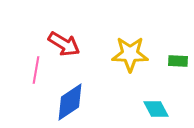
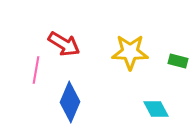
yellow star: moved 2 px up
green rectangle: rotated 12 degrees clockwise
blue diamond: rotated 33 degrees counterclockwise
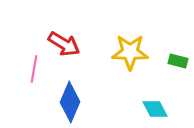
pink line: moved 2 px left, 1 px up
cyan diamond: moved 1 px left
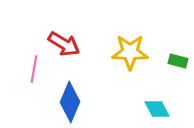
cyan diamond: moved 2 px right
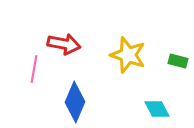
red arrow: rotated 20 degrees counterclockwise
yellow star: moved 2 px left, 3 px down; rotated 18 degrees clockwise
blue diamond: moved 5 px right
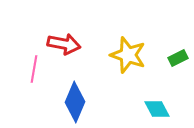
green rectangle: moved 3 px up; rotated 42 degrees counterclockwise
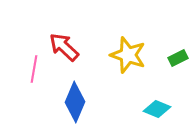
red arrow: moved 3 px down; rotated 148 degrees counterclockwise
cyan diamond: rotated 40 degrees counterclockwise
